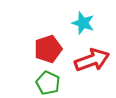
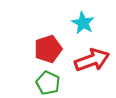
cyan star: rotated 10 degrees clockwise
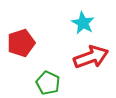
red pentagon: moved 27 px left, 6 px up
red arrow: moved 1 px left, 3 px up
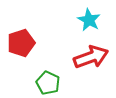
cyan star: moved 6 px right, 3 px up
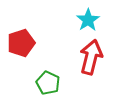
cyan star: moved 1 px left; rotated 10 degrees clockwise
red arrow: rotated 56 degrees counterclockwise
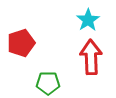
red arrow: rotated 16 degrees counterclockwise
green pentagon: rotated 25 degrees counterclockwise
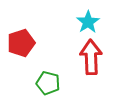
cyan star: moved 2 px down
green pentagon: rotated 15 degrees clockwise
